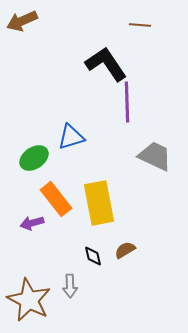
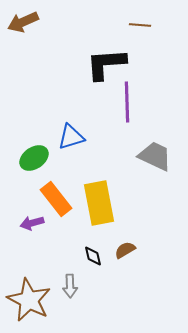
brown arrow: moved 1 px right, 1 px down
black L-shape: rotated 60 degrees counterclockwise
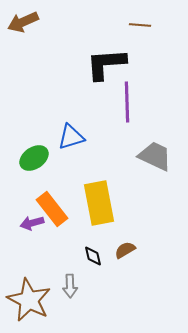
orange rectangle: moved 4 px left, 10 px down
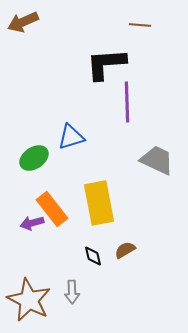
gray trapezoid: moved 2 px right, 4 px down
gray arrow: moved 2 px right, 6 px down
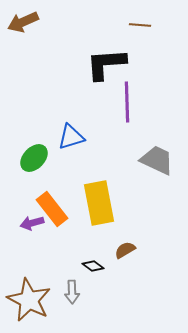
green ellipse: rotated 12 degrees counterclockwise
black diamond: moved 10 px down; rotated 40 degrees counterclockwise
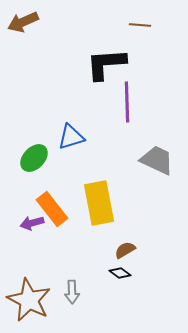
black diamond: moved 27 px right, 7 px down
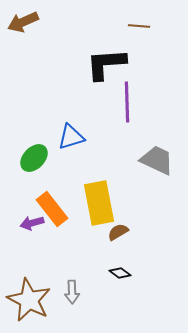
brown line: moved 1 px left, 1 px down
brown semicircle: moved 7 px left, 18 px up
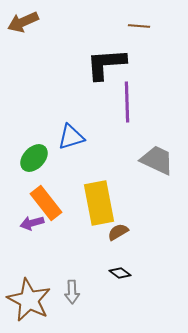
orange rectangle: moved 6 px left, 6 px up
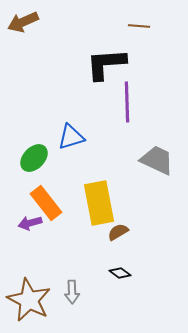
purple arrow: moved 2 px left
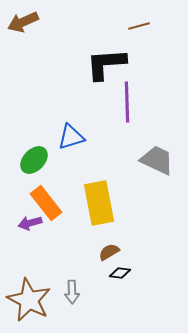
brown line: rotated 20 degrees counterclockwise
green ellipse: moved 2 px down
brown semicircle: moved 9 px left, 20 px down
black diamond: rotated 30 degrees counterclockwise
